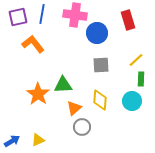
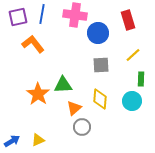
blue circle: moved 1 px right
yellow line: moved 3 px left, 5 px up
yellow diamond: moved 1 px up
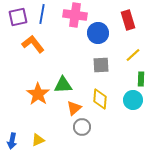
cyan circle: moved 1 px right, 1 px up
blue arrow: rotated 133 degrees clockwise
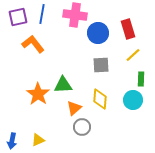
red rectangle: moved 9 px down
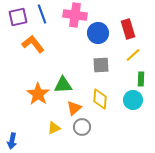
blue line: rotated 30 degrees counterclockwise
yellow triangle: moved 16 px right, 12 px up
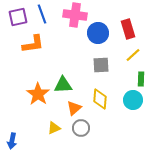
orange L-shape: rotated 120 degrees clockwise
gray circle: moved 1 px left, 1 px down
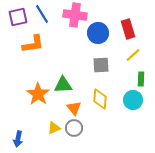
blue line: rotated 12 degrees counterclockwise
orange triangle: rotated 28 degrees counterclockwise
gray circle: moved 7 px left
blue arrow: moved 6 px right, 2 px up
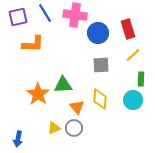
blue line: moved 3 px right, 1 px up
orange L-shape: rotated 10 degrees clockwise
orange triangle: moved 3 px right, 1 px up
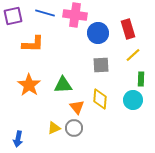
blue line: rotated 42 degrees counterclockwise
purple square: moved 5 px left, 1 px up
orange star: moved 9 px left, 9 px up
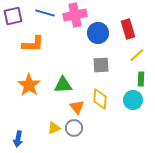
pink cross: rotated 20 degrees counterclockwise
yellow line: moved 4 px right
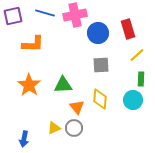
blue arrow: moved 6 px right
